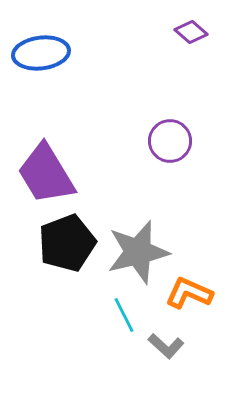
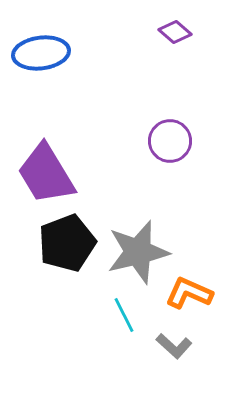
purple diamond: moved 16 px left
gray L-shape: moved 8 px right
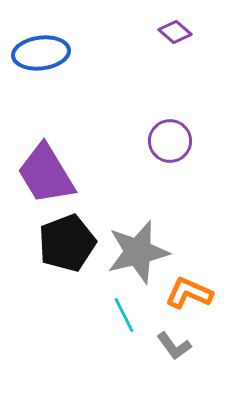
gray L-shape: rotated 12 degrees clockwise
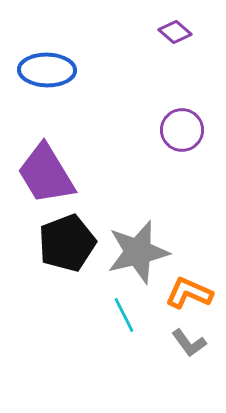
blue ellipse: moved 6 px right, 17 px down; rotated 8 degrees clockwise
purple circle: moved 12 px right, 11 px up
gray L-shape: moved 15 px right, 3 px up
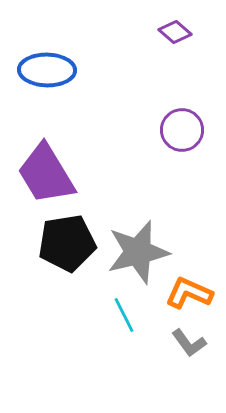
black pentagon: rotated 12 degrees clockwise
